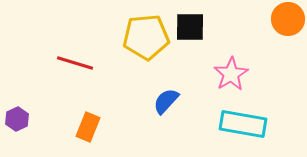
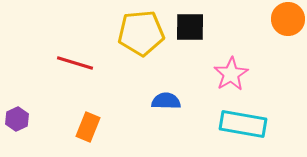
yellow pentagon: moved 5 px left, 4 px up
blue semicircle: rotated 48 degrees clockwise
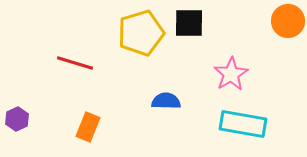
orange circle: moved 2 px down
black square: moved 1 px left, 4 px up
yellow pentagon: rotated 12 degrees counterclockwise
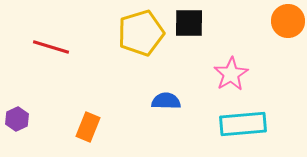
red line: moved 24 px left, 16 px up
cyan rectangle: rotated 15 degrees counterclockwise
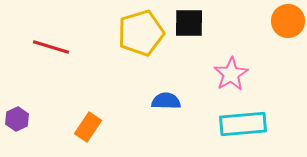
orange rectangle: rotated 12 degrees clockwise
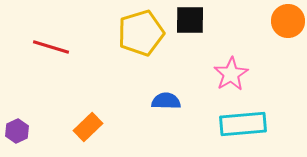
black square: moved 1 px right, 3 px up
purple hexagon: moved 12 px down
orange rectangle: rotated 12 degrees clockwise
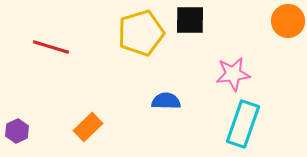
pink star: moved 2 px right; rotated 24 degrees clockwise
cyan rectangle: rotated 66 degrees counterclockwise
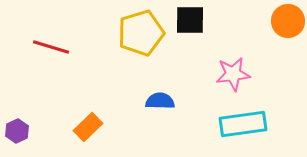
blue semicircle: moved 6 px left
cyan rectangle: rotated 63 degrees clockwise
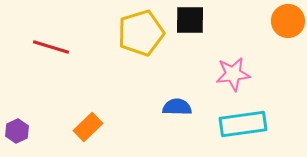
blue semicircle: moved 17 px right, 6 px down
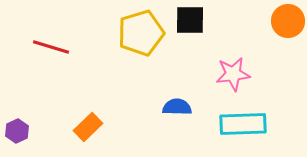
cyan rectangle: rotated 6 degrees clockwise
